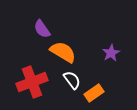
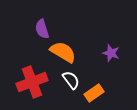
purple semicircle: rotated 18 degrees clockwise
purple star: rotated 24 degrees counterclockwise
white semicircle: moved 1 px left
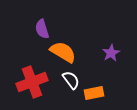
purple star: rotated 24 degrees clockwise
orange rectangle: rotated 24 degrees clockwise
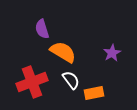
purple star: moved 1 px right
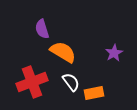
purple star: moved 2 px right
white semicircle: moved 2 px down
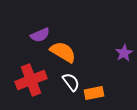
purple semicircle: moved 2 px left, 6 px down; rotated 96 degrees counterclockwise
purple star: moved 10 px right
red cross: moved 1 px left, 2 px up
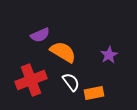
purple star: moved 15 px left, 2 px down
